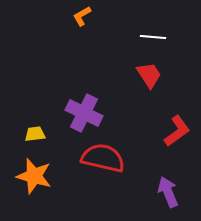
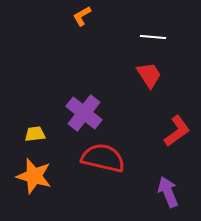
purple cross: rotated 12 degrees clockwise
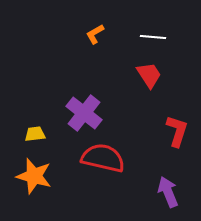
orange L-shape: moved 13 px right, 18 px down
red L-shape: rotated 36 degrees counterclockwise
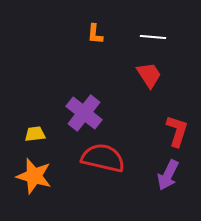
orange L-shape: rotated 55 degrees counterclockwise
purple arrow: moved 17 px up; rotated 132 degrees counterclockwise
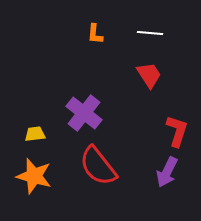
white line: moved 3 px left, 4 px up
red semicircle: moved 5 px left, 8 px down; rotated 141 degrees counterclockwise
purple arrow: moved 1 px left, 3 px up
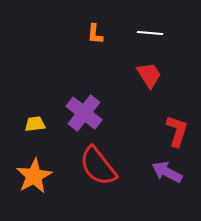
yellow trapezoid: moved 10 px up
purple arrow: rotated 92 degrees clockwise
orange star: rotated 27 degrees clockwise
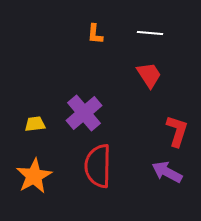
purple cross: rotated 12 degrees clockwise
red semicircle: rotated 39 degrees clockwise
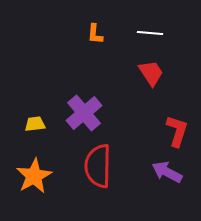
red trapezoid: moved 2 px right, 2 px up
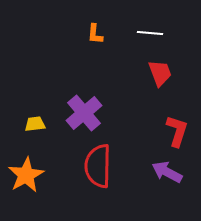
red trapezoid: moved 9 px right; rotated 12 degrees clockwise
orange star: moved 8 px left, 1 px up
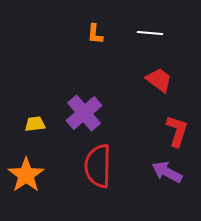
red trapezoid: moved 1 px left, 7 px down; rotated 32 degrees counterclockwise
orange star: rotated 6 degrees counterclockwise
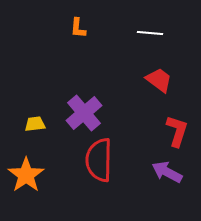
orange L-shape: moved 17 px left, 6 px up
red semicircle: moved 1 px right, 6 px up
